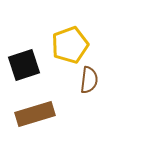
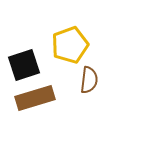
brown rectangle: moved 16 px up
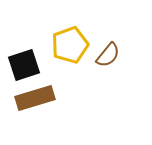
brown semicircle: moved 19 px right, 25 px up; rotated 32 degrees clockwise
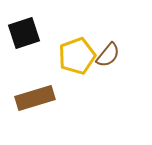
yellow pentagon: moved 7 px right, 11 px down
black square: moved 32 px up
